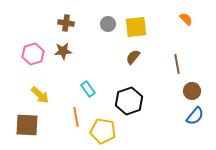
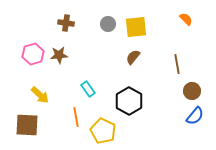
brown star: moved 4 px left, 4 px down
black hexagon: rotated 12 degrees counterclockwise
yellow pentagon: rotated 15 degrees clockwise
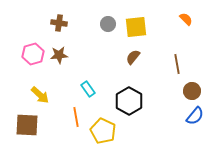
brown cross: moved 7 px left
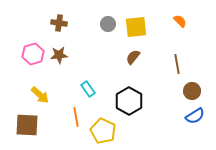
orange semicircle: moved 6 px left, 2 px down
blue semicircle: rotated 18 degrees clockwise
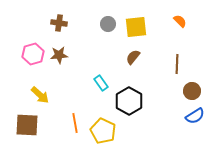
brown line: rotated 12 degrees clockwise
cyan rectangle: moved 13 px right, 6 px up
orange line: moved 1 px left, 6 px down
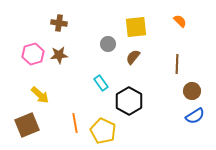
gray circle: moved 20 px down
brown square: rotated 25 degrees counterclockwise
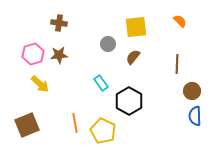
yellow arrow: moved 11 px up
blue semicircle: rotated 120 degrees clockwise
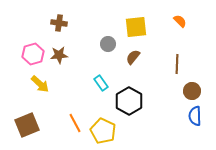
orange line: rotated 18 degrees counterclockwise
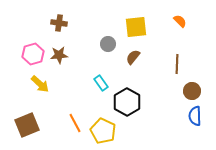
black hexagon: moved 2 px left, 1 px down
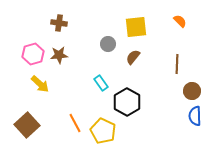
brown square: rotated 20 degrees counterclockwise
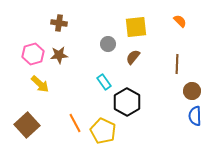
cyan rectangle: moved 3 px right, 1 px up
